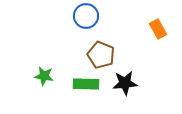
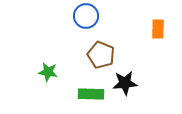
orange rectangle: rotated 30 degrees clockwise
green star: moved 4 px right, 4 px up
green rectangle: moved 5 px right, 10 px down
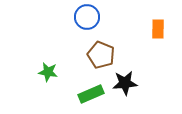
blue circle: moved 1 px right, 1 px down
green rectangle: rotated 25 degrees counterclockwise
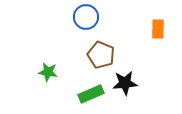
blue circle: moved 1 px left
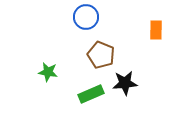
orange rectangle: moved 2 px left, 1 px down
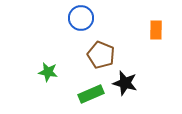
blue circle: moved 5 px left, 1 px down
black star: rotated 20 degrees clockwise
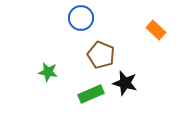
orange rectangle: rotated 48 degrees counterclockwise
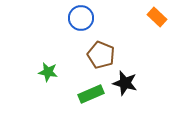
orange rectangle: moved 1 px right, 13 px up
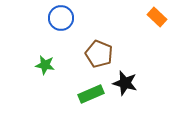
blue circle: moved 20 px left
brown pentagon: moved 2 px left, 1 px up
green star: moved 3 px left, 7 px up
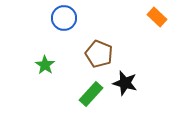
blue circle: moved 3 px right
green star: rotated 24 degrees clockwise
green rectangle: rotated 25 degrees counterclockwise
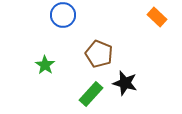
blue circle: moved 1 px left, 3 px up
